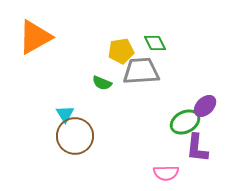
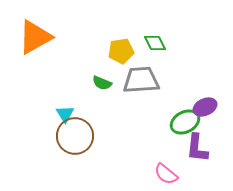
gray trapezoid: moved 9 px down
purple ellipse: moved 1 px down; rotated 20 degrees clockwise
pink semicircle: moved 1 px down; rotated 40 degrees clockwise
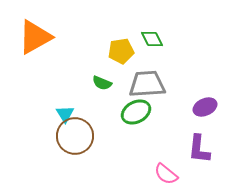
green diamond: moved 3 px left, 4 px up
gray trapezoid: moved 6 px right, 4 px down
green ellipse: moved 49 px left, 10 px up
purple L-shape: moved 2 px right, 1 px down
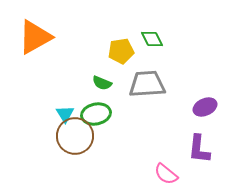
green ellipse: moved 40 px left, 2 px down; rotated 16 degrees clockwise
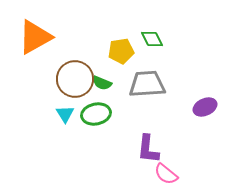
brown circle: moved 57 px up
purple L-shape: moved 51 px left
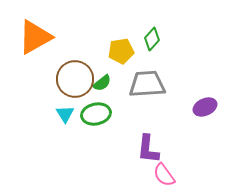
green diamond: rotated 70 degrees clockwise
green semicircle: rotated 60 degrees counterclockwise
pink semicircle: moved 2 px left, 1 px down; rotated 15 degrees clockwise
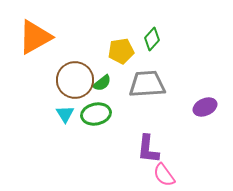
brown circle: moved 1 px down
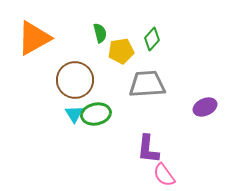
orange triangle: moved 1 px left, 1 px down
green semicircle: moved 2 px left, 50 px up; rotated 66 degrees counterclockwise
cyan triangle: moved 9 px right
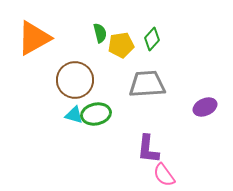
yellow pentagon: moved 6 px up
cyan triangle: moved 1 px down; rotated 42 degrees counterclockwise
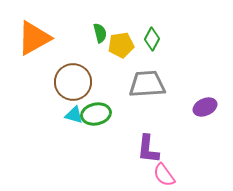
green diamond: rotated 15 degrees counterclockwise
brown circle: moved 2 px left, 2 px down
